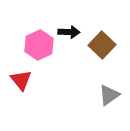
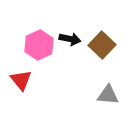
black arrow: moved 1 px right, 7 px down; rotated 10 degrees clockwise
gray triangle: moved 1 px left; rotated 40 degrees clockwise
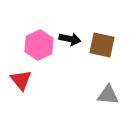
brown square: rotated 32 degrees counterclockwise
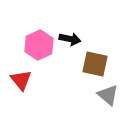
brown square: moved 7 px left, 19 px down
gray triangle: rotated 35 degrees clockwise
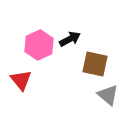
black arrow: rotated 40 degrees counterclockwise
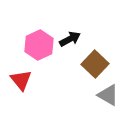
brown square: rotated 32 degrees clockwise
gray triangle: rotated 10 degrees counterclockwise
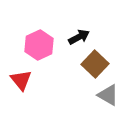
black arrow: moved 9 px right, 2 px up
